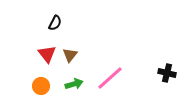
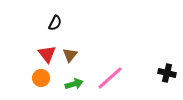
orange circle: moved 8 px up
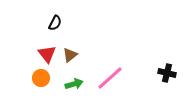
brown triangle: rotated 14 degrees clockwise
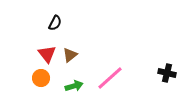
green arrow: moved 2 px down
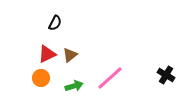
red triangle: rotated 42 degrees clockwise
black cross: moved 1 px left, 2 px down; rotated 18 degrees clockwise
